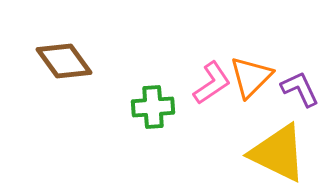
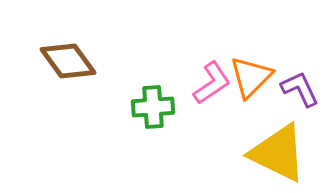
brown diamond: moved 4 px right
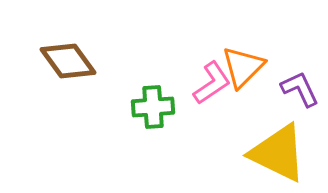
orange triangle: moved 8 px left, 10 px up
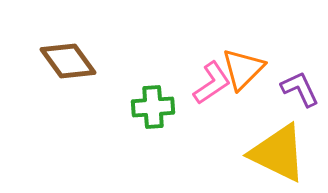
orange triangle: moved 2 px down
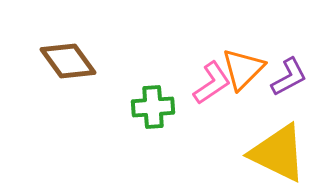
purple L-shape: moved 11 px left, 12 px up; rotated 87 degrees clockwise
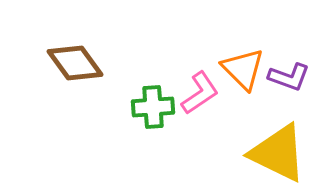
brown diamond: moved 7 px right, 2 px down
orange triangle: rotated 30 degrees counterclockwise
purple L-shape: rotated 48 degrees clockwise
pink L-shape: moved 12 px left, 10 px down
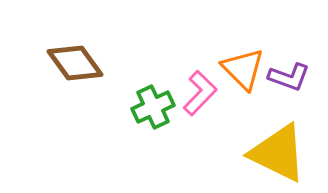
pink L-shape: rotated 12 degrees counterclockwise
green cross: rotated 21 degrees counterclockwise
